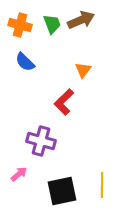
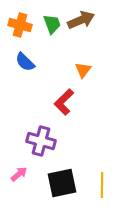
black square: moved 8 px up
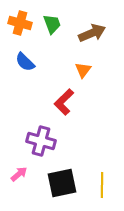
brown arrow: moved 11 px right, 13 px down
orange cross: moved 2 px up
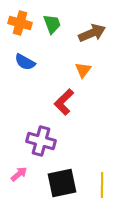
blue semicircle: rotated 15 degrees counterclockwise
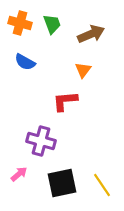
brown arrow: moved 1 px left, 1 px down
red L-shape: moved 1 px right, 1 px up; rotated 40 degrees clockwise
yellow line: rotated 35 degrees counterclockwise
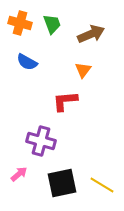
blue semicircle: moved 2 px right
yellow line: rotated 25 degrees counterclockwise
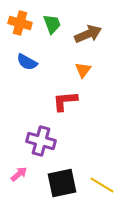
brown arrow: moved 3 px left
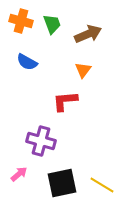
orange cross: moved 1 px right, 2 px up
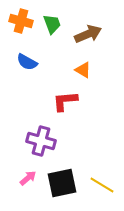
orange triangle: rotated 36 degrees counterclockwise
pink arrow: moved 9 px right, 4 px down
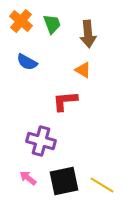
orange cross: rotated 25 degrees clockwise
brown arrow: rotated 108 degrees clockwise
pink arrow: rotated 102 degrees counterclockwise
black square: moved 2 px right, 2 px up
